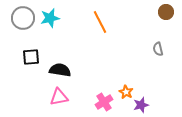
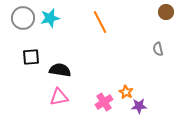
purple star: moved 2 px left, 1 px down; rotated 14 degrees clockwise
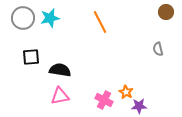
pink triangle: moved 1 px right, 1 px up
pink cross: moved 2 px up; rotated 30 degrees counterclockwise
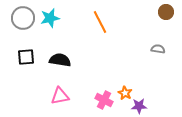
gray semicircle: rotated 112 degrees clockwise
black square: moved 5 px left
black semicircle: moved 10 px up
orange star: moved 1 px left, 1 px down
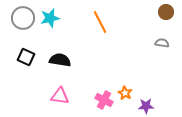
gray semicircle: moved 4 px right, 6 px up
black square: rotated 30 degrees clockwise
pink triangle: rotated 18 degrees clockwise
purple star: moved 7 px right
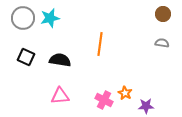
brown circle: moved 3 px left, 2 px down
orange line: moved 22 px down; rotated 35 degrees clockwise
pink triangle: rotated 12 degrees counterclockwise
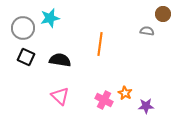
gray circle: moved 10 px down
gray semicircle: moved 15 px left, 12 px up
pink triangle: rotated 48 degrees clockwise
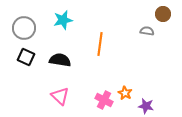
cyan star: moved 13 px right, 2 px down
gray circle: moved 1 px right
purple star: rotated 14 degrees clockwise
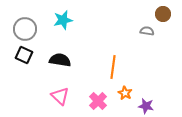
gray circle: moved 1 px right, 1 px down
orange line: moved 13 px right, 23 px down
black square: moved 2 px left, 2 px up
pink cross: moved 6 px left, 1 px down; rotated 18 degrees clockwise
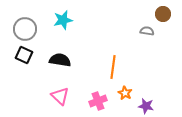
pink cross: rotated 24 degrees clockwise
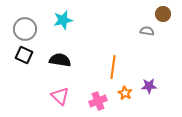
purple star: moved 3 px right, 20 px up; rotated 14 degrees counterclockwise
